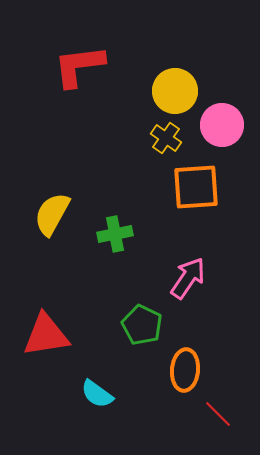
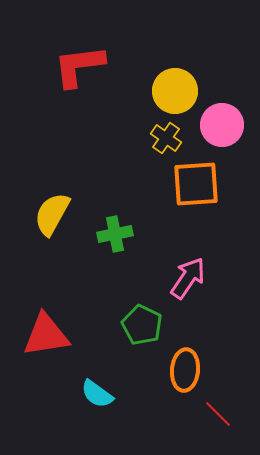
orange square: moved 3 px up
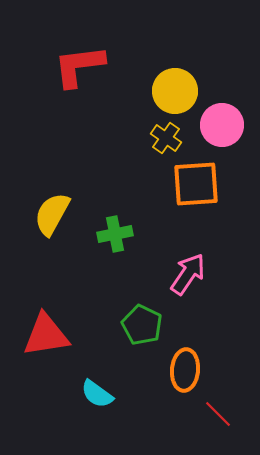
pink arrow: moved 4 px up
